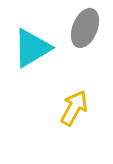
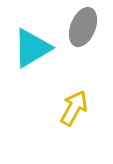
gray ellipse: moved 2 px left, 1 px up
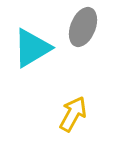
yellow arrow: moved 1 px left, 6 px down
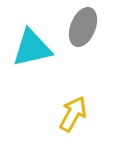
cyan triangle: rotated 18 degrees clockwise
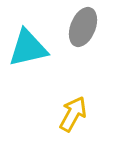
cyan triangle: moved 4 px left
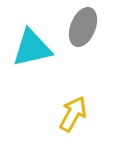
cyan triangle: moved 4 px right
